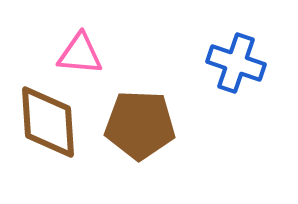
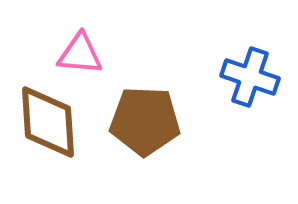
blue cross: moved 14 px right, 14 px down
brown pentagon: moved 5 px right, 4 px up
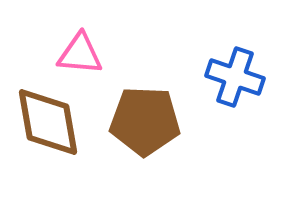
blue cross: moved 15 px left
brown diamond: rotated 6 degrees counterclockwise
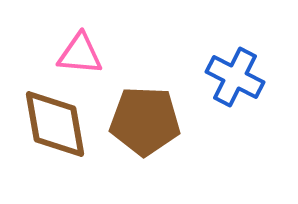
blue cross: rotated 8 degrees clockwise
brown diamond: moved 7 px right, 2 px down
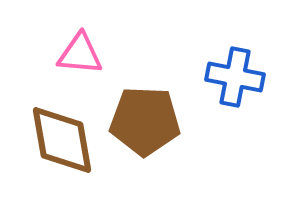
blue cross: rotated 16 degrees counterclockwise
brown diamond: moved 7 px right, 16 px down
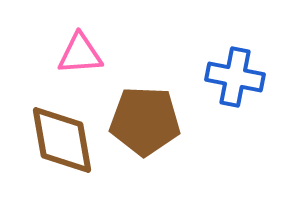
pink triangle: rotated 9 degrees counterclockwise
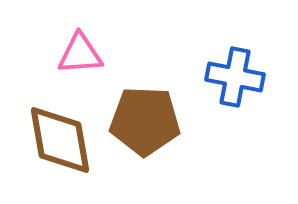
brown diamond: moved 2 px left
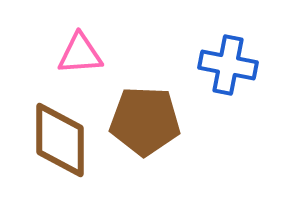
blue cross: moved 7 px left, 12 px up
brown diamond: rotated 10 degrees clockwise
